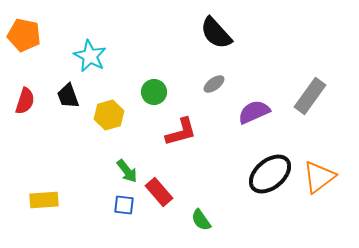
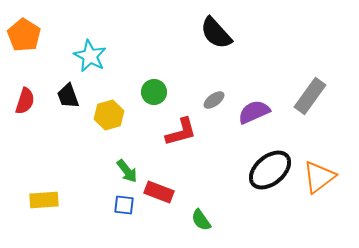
orange pentagon: rotated 20 degrees clockwise
gray ellipse: moved 16 px down
black ellipse: moved 4 px up
red rectangle: rotated 28 degrees counterclockwise
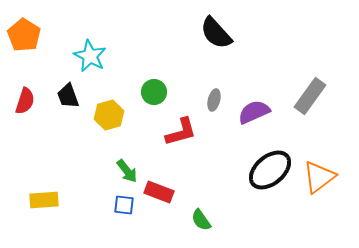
gray ellipse: rotated 40 degrees counterclockwise
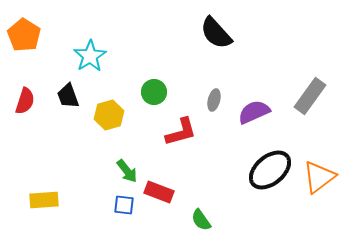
cyan star: rotated 12 degrees clockwise
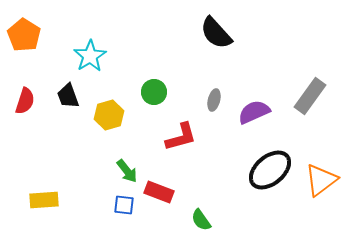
red L-shape: moved 5 px down
orange triangle: moved 2 px right, 3 px down
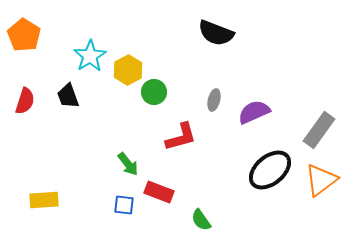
black semicircle: rotated 27 degrees counterclockwise
gray rectangle: moved 9 px right, 34 px down
yellow hexagon: moved 19 px right, 45 px up; rotated 12 degrees counterclockwise
green arrow: moved 1 px right, 7 px up
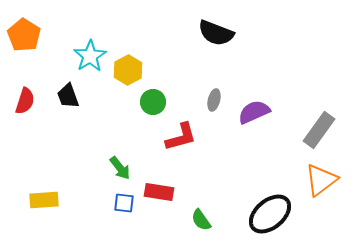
green circle: moved 1 px left, 10 px down
green arrow: moved 8 px left, 4 px down
black ellipse: moved 44 px down
red rectangle: rotated 12 degrees counterclockwise
blue square: moved 2 px up
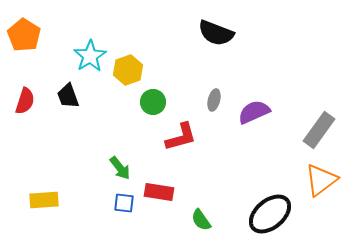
yellow hexagon: rotated 8 degrees clockwise
